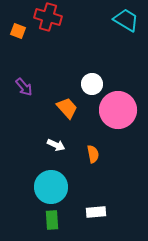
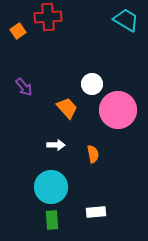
red cross: rotated 20 degrees counterclockwise
orange square: rotated 35 degrees clockwise
white arrow: rotated 24 degrees counterclockwise
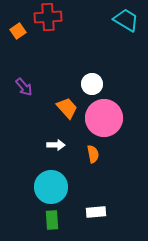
pink circle: moved 14 px left, 8 px down
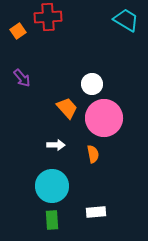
purple arrow: moved 2 px left, 9 px up
cyan circle: moved 1 px right, 1 px up
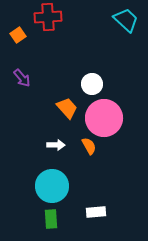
cyan trapezoid: rotated 12 degrees clockwise
orange square: moved 4 px down
orange semicircle: moved 4 px left, 8 px up; rotated 18 degrees counterclockwise
green rectangle: moved 1 px left, 1 px up
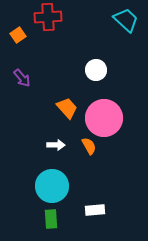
white circle: moved 4 px right, 14 px up
white rectangle: moved 1 px left, 2 px up
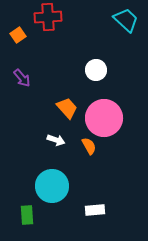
white arrow: moved 5 px up; rotated 18 degrees clockwise
green rectangle: moved 24 px left, 4 px up
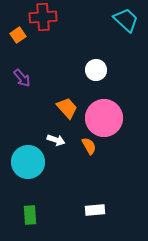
red cross: moved 5 px left
cyan circle: moved 24 px left, 24 px up
green rectangle: moved 3 px right
